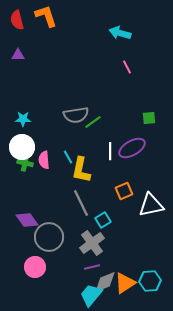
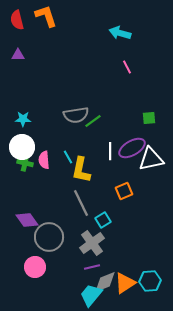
green line: moved 1 px up
white triangle: moved 46 px up
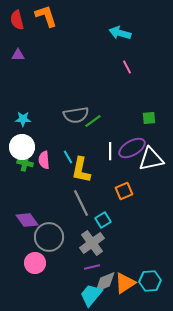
pink circle: moved 4 px up
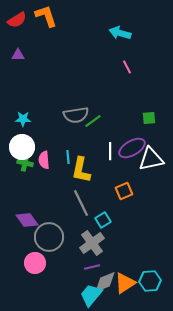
red semicircle: rotated 108 degrees counterclockwise
cyan line: rotated 24 degrees clockwise
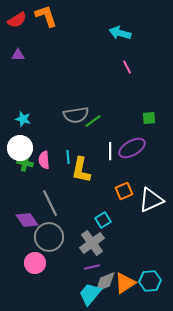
cyan star: rotated 14 degrees clockwise
white circle: moved 2 px left, 1 px down
white triangle: moved 41 px down; rotated 12 degrees counterclockwise
gray line: moved 31 px left
cyan trapezoid: moved 1 px left, 1 px up
